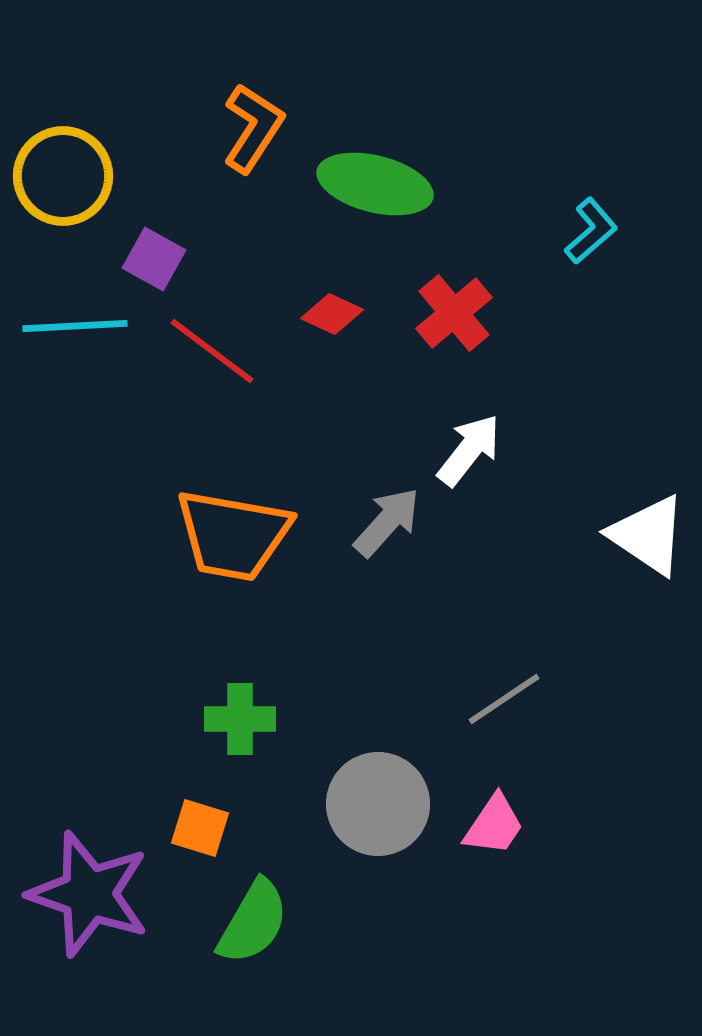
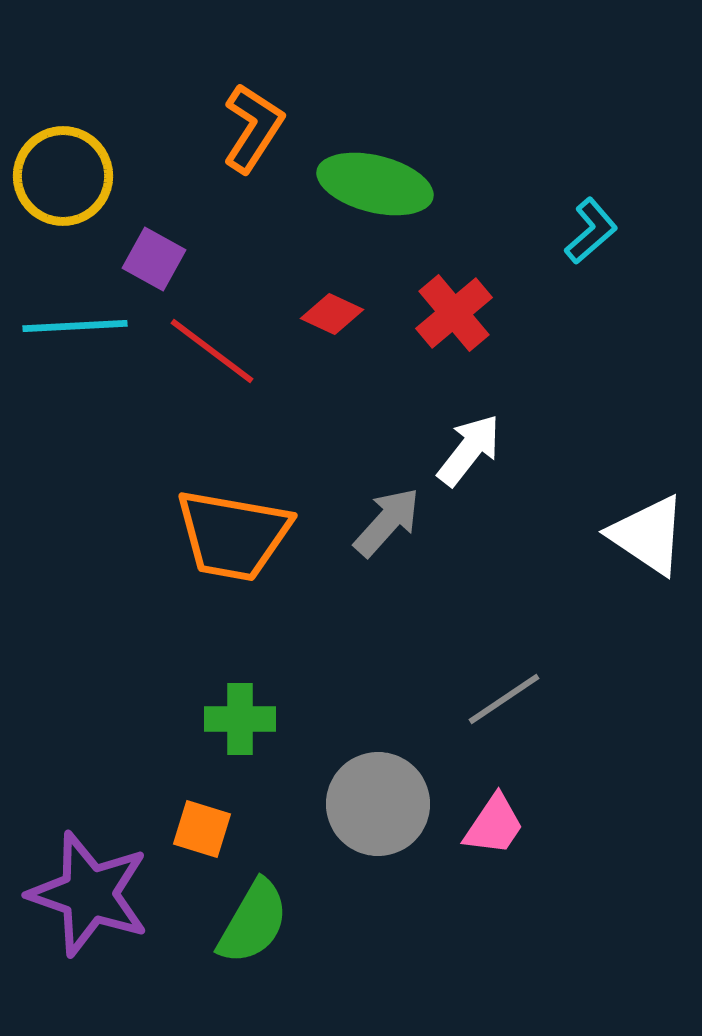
orange square: moved 2 px right, 1 px down
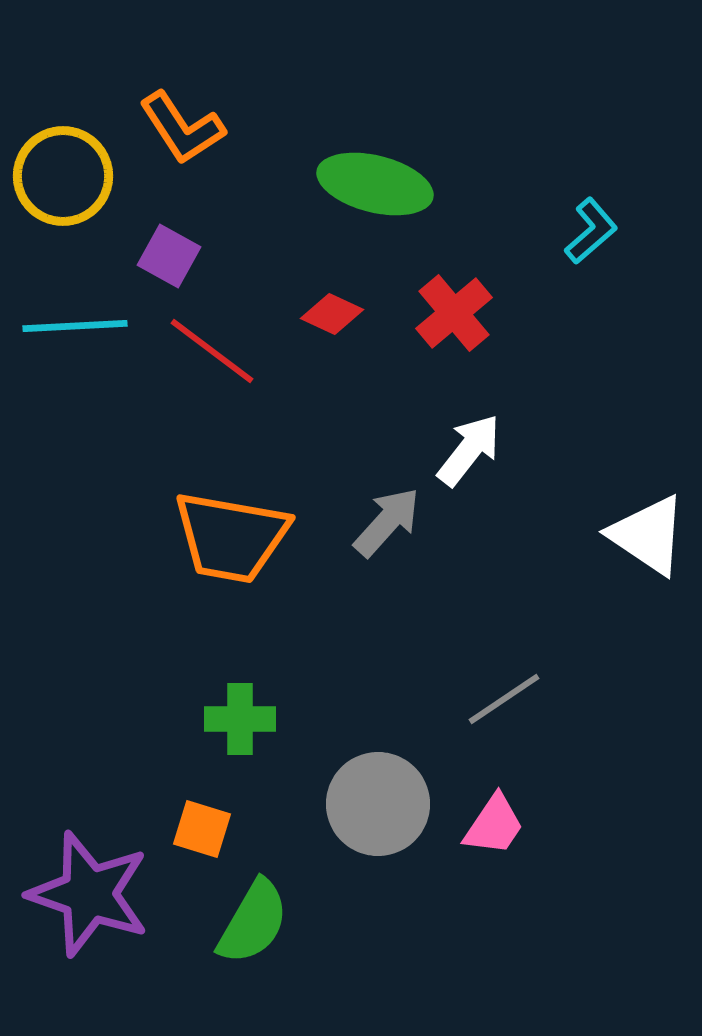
orange L-shape: moved 71 px left; rotated 114 degrees clockwise
purple square: moved 15 px right, 3 px up
orange trapezoid: moved 2 px left, 2 px down
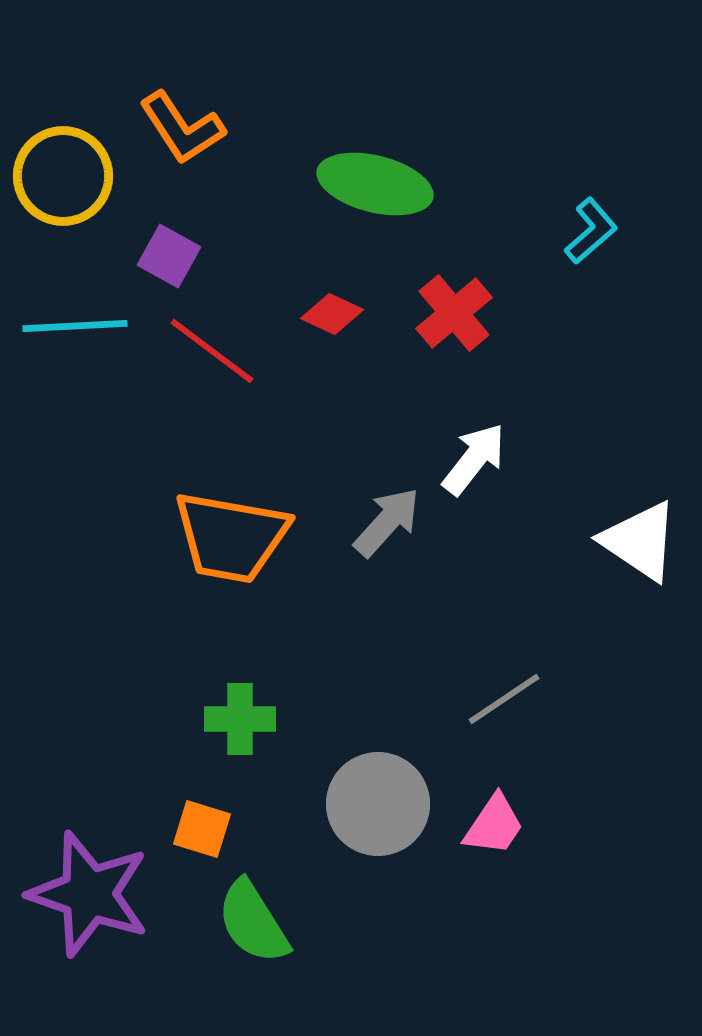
white arrow: moved 5 px right, 9 px down
white triangle: moved 8 px left, 6 px down
green semicircle: rotated 118 degrees clockwise
